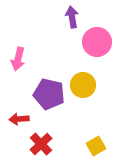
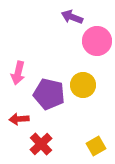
purple arrow: rotated 60 degrees counterclockwise
pink circle: moved 1 px up
pink arrow: moved 14 px down
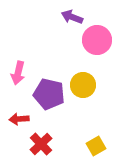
pink circle: moved 1 px up
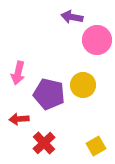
purple arrow: rotated 10 degrees counterclockwise
red cross: moved 3 px right, 1 px up
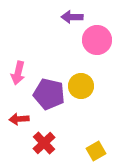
purple arrow: rotated 10 degrees counterclockwise
yellow circle: moved 2 px left, 1 px down
yellow square: moved 5 px down
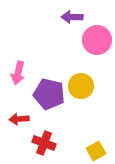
red cross: rotated 25 degrees counterclockwise
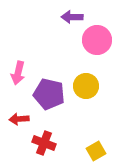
yellow circle: moved 5 px right
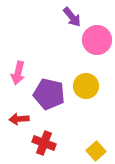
purple arrow: rotated 130 degrees counterclockwise
yellow square: rotated 12 degrees counterclockwise
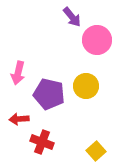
red cross: moved 2 px left, 1 px up
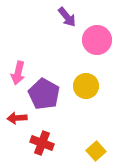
purple arrow: moved 5 px left
purple pentagon: moved 5 px left; rotated 16 degrees clockwise
red arrow: moved 2 px left, 1 px up
red cross: moved 1 px down
